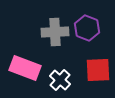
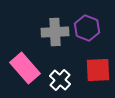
pink rectangle: rotated 28 degrees clockwise
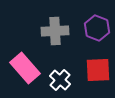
purple hexagon: moved 10 px right
gray cross: moved 1 px up
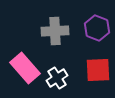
white cross: moved 3 px left, 2 px up; rotated 15 degrees clockwise
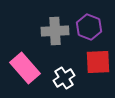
purple hexagon: moved 8 px left, 1 px up
red square: moved 8 px up
white cross: moved 7 px right
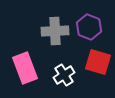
red square: rotated 20 degrees clockwise
pink rectangle: rotated 20 degrees clockwise
white cross: moved 3 px up
